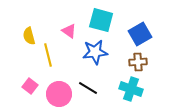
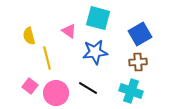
cyan square: moved 3 px left, 2 px up
yellow line: moved 1 px left, 3 px down
cyan cross: moved 2 px down
pink circle: moved 3 px left, 1 px up
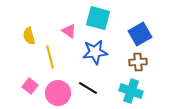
yellow line: moved 3 px right, 1 px up
pink circle: moved 2 px right
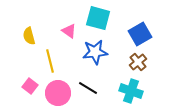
yellow line: moved 4 px down
brown cross: rotated 36 degrees counterclockwise
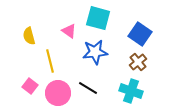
blue square: rotated 25 degrees counterclockwise
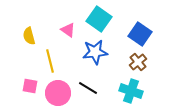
cyan square: moved 1 px right, 1 px down; rotated 20 degrees clockwise
pink triangle: moved 1 px left, 1 px up
pink square: rotated 28 degrees counterclockwise
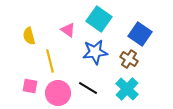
brown cross: moved 9 px left, 3 px up; rotated 18 degrees counterclockwise
cyan cross: moved 4 px left, 2 px up; rotated 25 degrees clockwise
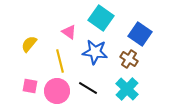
cyan square: moved 2 px right, 1 px up
pink triangle: moved 1 px right, 2 px down
yellow semicircle: moved 8 px down; rotated 54 degrees clockwise
blue star: rotated 15 degrees clockwise
yellow line: moved 10 px right
pink circle: moved 1 px left, 2 px up
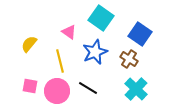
blue star: rotated 30 degrees counterclockwise
cyan cross: moved 9 px right
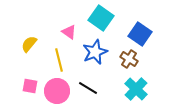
yellow line: moved 1 px left, 1 px up
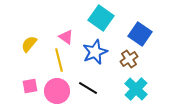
pink triangle: moved 3 px left, 5 px down
brown cross: rotated 24 degrees clockwise
pink square: rotated 21 degrees counterclockwise
